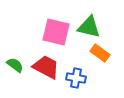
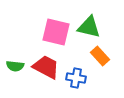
orange rectangle: moved 3 px down; rotated 12 degrees clockwise
green semicircle: moved 1 px down; rotated 150 degrees clockwise
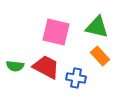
green triangle: moved 8 px right
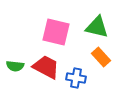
orange rectangle: moved 1 px right, 1 px down
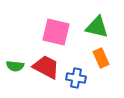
orange rectangle: moved 1 px down; rotated 18 degrees clockwise
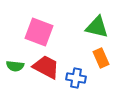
pink square: moved 17 px left; rotated 8 degrees clockwise
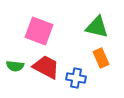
pink square: moved 1 px up
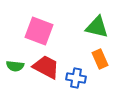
orange rectangle: moved 1 px left, 1 px down
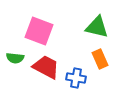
green semicircle: moved 8 px up
